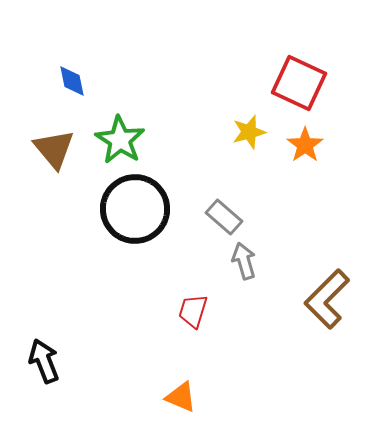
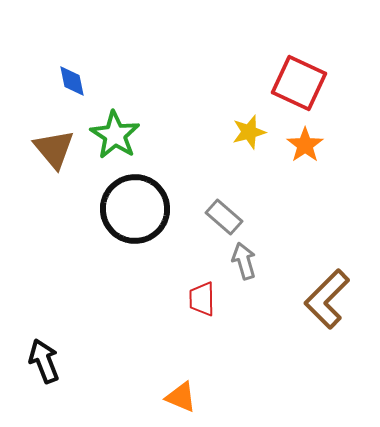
green star: moved 5 px left, 5 px up
red trapezoid: moved 9 px right, 12 px up; rotated 18 degrees counterclockwise
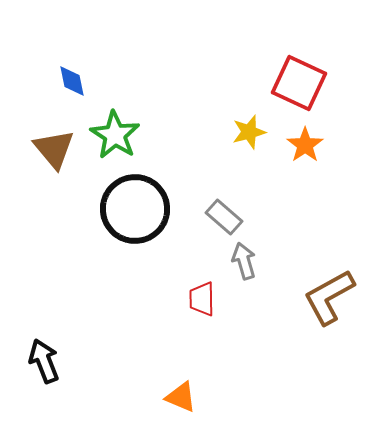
brown L-shape: moved 2 px right, 2 px up; rotated 16 degrees clockwise
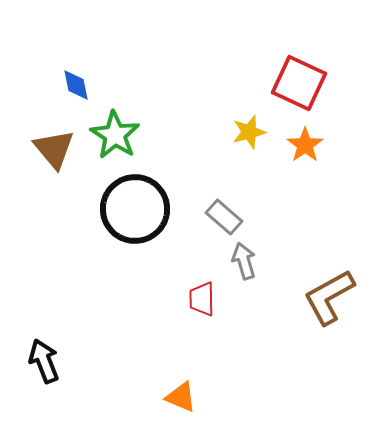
blue diamond: moved 4 px right, 4 px down
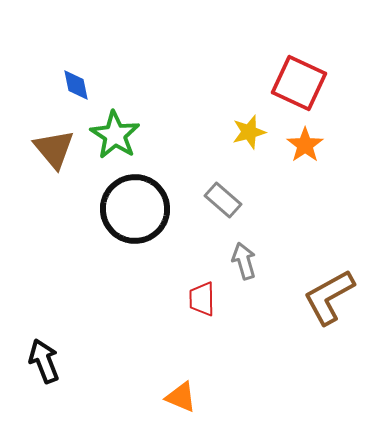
gray rectangle: moved 1 px left, 17 px up
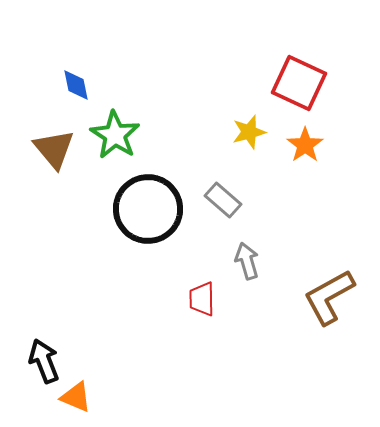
black circle: moved 13 px right
gray arrow: moved 3 px right
orange triangle: moved 105 px left
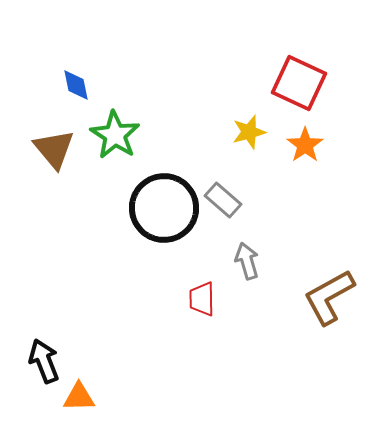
black circle: moved 16 px right, 1 px up
orange triangle: moved 3 px right; rotated 24 degrees counterclockwise
